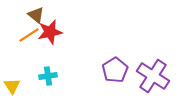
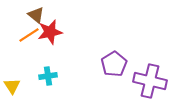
purple pentagon: moved 1 px left, 6 px up
purple cross: moved 3 px left, 5 px down; rotated 20 degrees counterclockwise
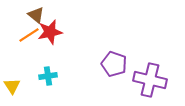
purple pentagon: rotated 20 degrees counterclockwise
purple cross: moved 1 px up
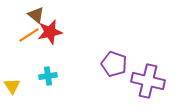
purple cross: moved 2 px left, 1 px down
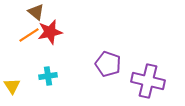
brown triangle: moved 3 px up
purple pentagon: moved 6 px left
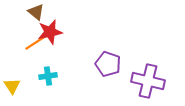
orange line: moved 6 px right, 8 px down
